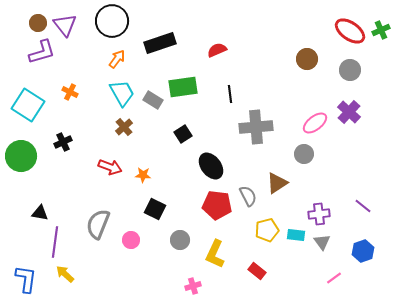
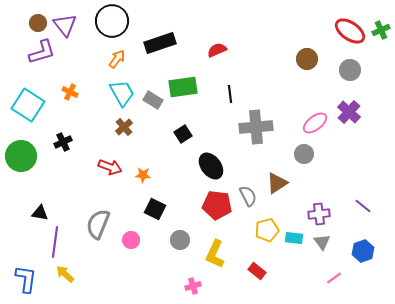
cyan rectangle at (296, 235): moved 2 px left, 3 px down
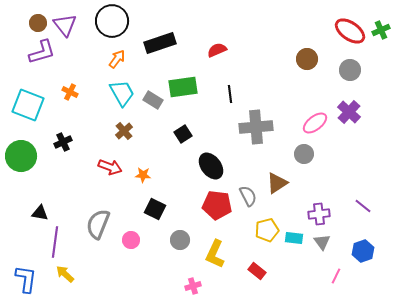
cyan square at (28, 105): rotated 12 degrees counterclockwise
brown cross at (124, 127): moved 4 px down
pink line at (334, 278): moved 2 px right, 2 px up; rotated 28 degrees counterclockwise
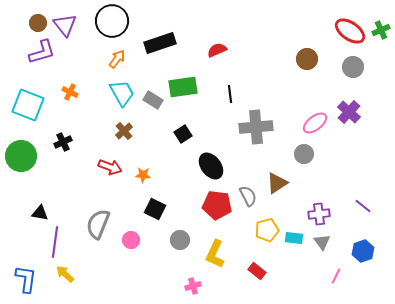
gray circle at (350, 70): moved 3 px right, 3 px up
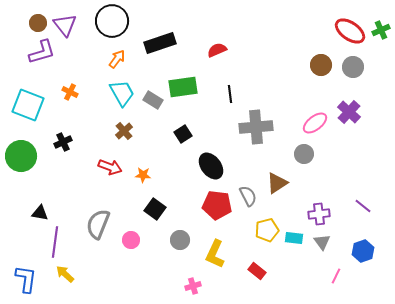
brown circle at (307, 59): moved 14 px right, 6 px down
black square at (155, 209): rotated 10 degrees clockwise
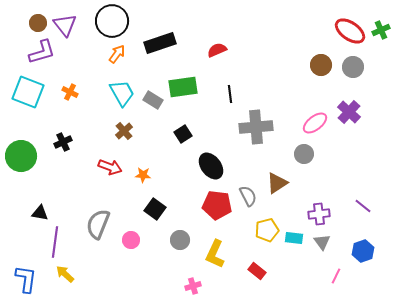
orange arrow at (117, 59): moved 5 px up
cyan square at (28, 105): moved 13 px up
